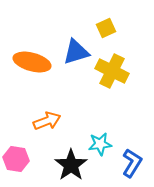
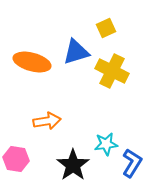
orange arrow: rotated 12 degrees clockwise
cyan star: moved 6 px right
black star: moved 2 px right
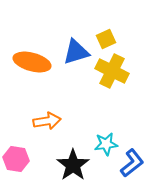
yellow square: moved 11 px down
blue L-shape: rotated 20 degrees clockwise
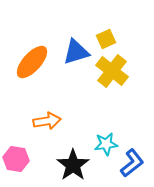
orange ellipse: rotated 63 degrees counterclockwise
yellow cross: rotated 12 degrees clockwise
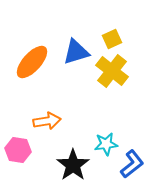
yellow square: moved 6 px right
pink hexagon: moved 2 px right, 9 px up
blue L-shape: moved 1 px down
